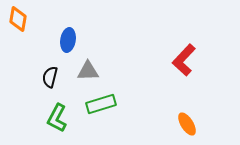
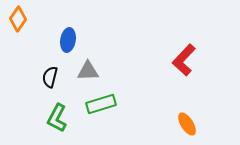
orange diamond: rotated 25 degrees clockwise
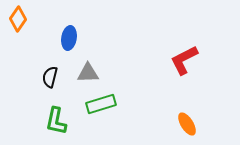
blue ellipse: moved 1 px right, 2 px up
red L-shape: rotated 20 degrees clockwise
gray triangle: moved 2 px down
green L-shape: moved 1 px left, 3 px down; rotated 16 degrees counterclockwise
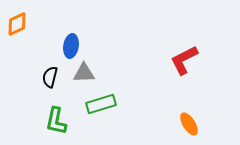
orange diamond: moved 1 px left, 5 px down; rotated 30 degrees clockwise
blue ellipse: moved 2 px right, 8 px down
gray triangle: moved 4 px left
orange ellipse: moved 2 px right
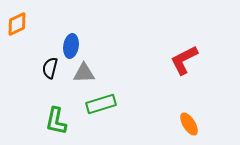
black semicircle: moved 9 px up
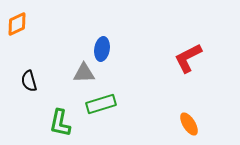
blue ellipse: moved 31 px right, 3 px down
red L-shape: moved 4 px right, 2 px up
black semicircle: moved 21 px left, 13 px down; rotated 30 degrees counterclockwise
green L-shape: moved 4 px right, 2 px down
